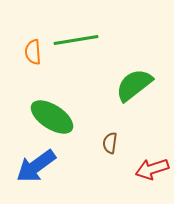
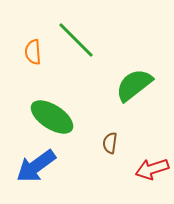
green line: rotated 54 degrees clockwise
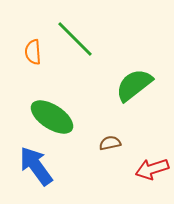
green line: moved 1 px left, 1 px up
brown semicircle: rotated 70 degrees clockwise
blue arrow: rotated 90 degrees clockwise
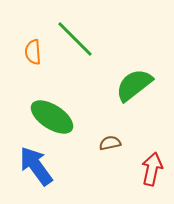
red arrow: rotated 120 degrees clockwise
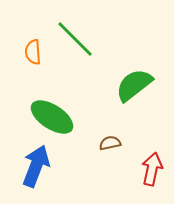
blue arrow: rotated 57 degrees clockwise
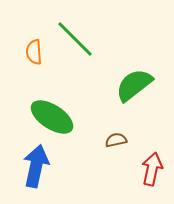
orange semicircle: moved 1 px right
brown semicircle: moved 6 px right, 3 px up
blue arrow: rotated 9 degrees counterclockwise
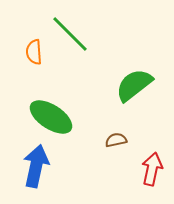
green line: moved 5 px left, 5 px up
green ellipse: moved 1 px left
